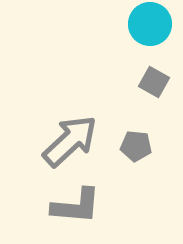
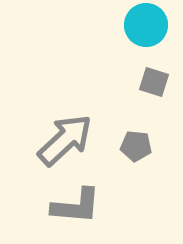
cyan circle: moved 4 px left, 1 px down
gray square: rotated 12 degrees counterclockwise
gray arrow: moved 5 px left, 1 px up
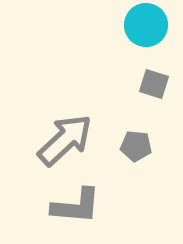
gray square: moved 2 px down
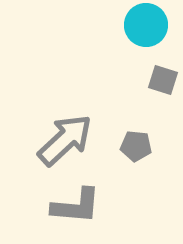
gray square: moved 9 px right, 4 px up
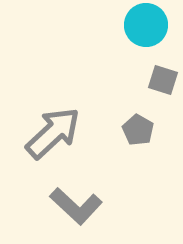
gray arrow: moved 12 px left, 7 px up
gray pentagon: moved 2 px right, 16 px up; rotated 24 degrees clockwise
gray L-shape: rotated 38 degrees clockwise
